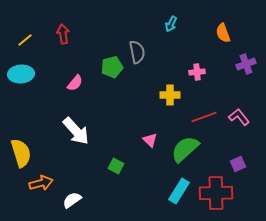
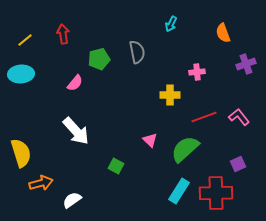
green pentagon: moved 13 px left, 8 px up
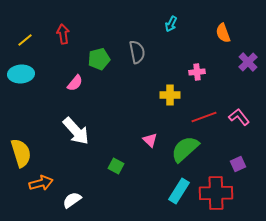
purple cross: moved 2 px right, 2 px up; rotated 24 degrees counterclockwise
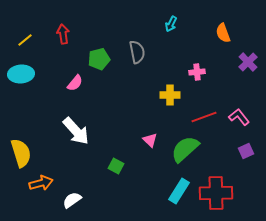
purple square: moved 8 px right, 13 px up
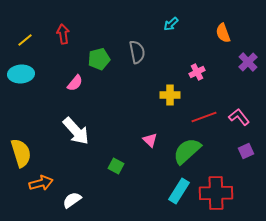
cyan arrow: rotated 21 degrees clockwise
pink cross: rotated 21 degrees counterclockwise
green semicircle: moved 2 px right, 2 px down
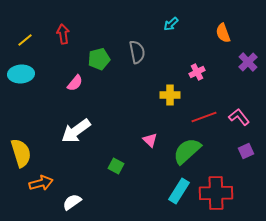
white arrow: rotated 96 degrees clockwise
white semicircle: moved 2 px down
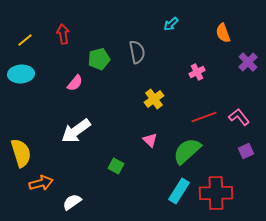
yellow cross: moved 16 px left, 4 px down; rotated 36 degrees counterclockwise
